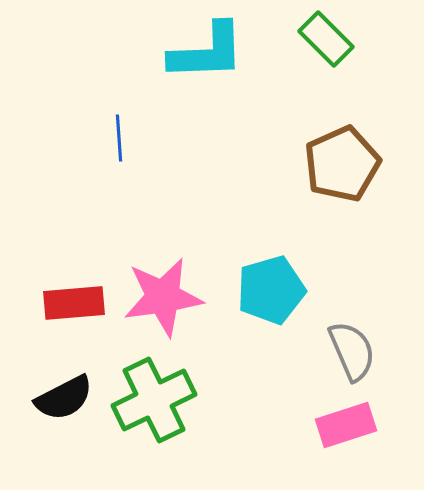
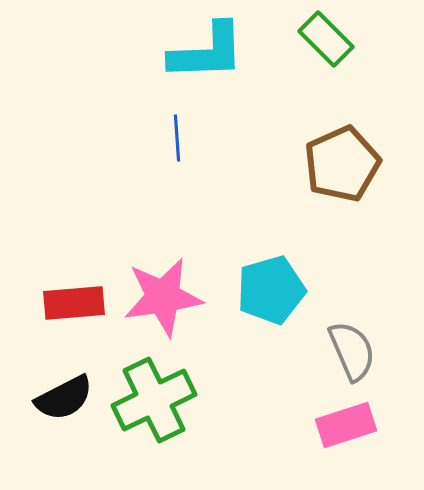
blue line: moved 58 px right
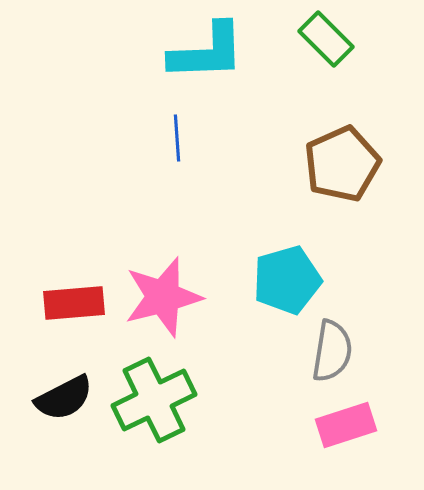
cyan pentagon: moved 16 px right, 10 px up
pink star: rotated 6 degrees counterclockwise
gray semicircle: moved 20 px left; rotated 32 degrees clockwise
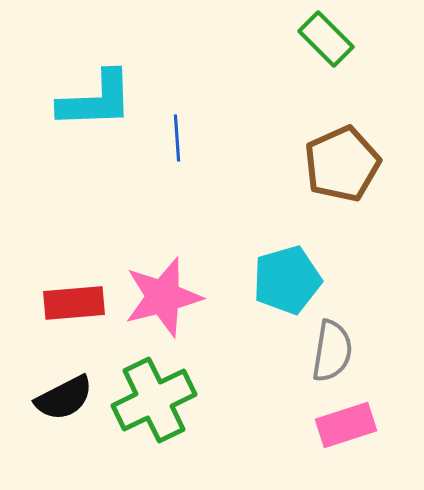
cyan L-shape: moved 111 px left, 48 px down
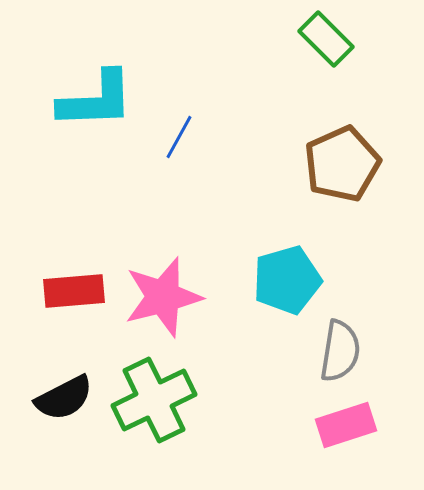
blue line: moved 2 px right, 1 px up; rotated 33 degrees clockwise
red rectangle: moved 12 px up
gray semicircle: moved 8 px right
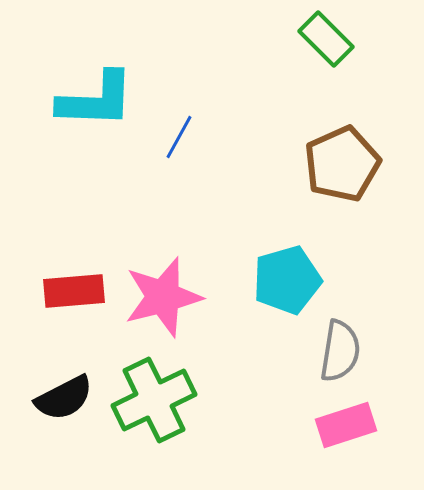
cyan L-shape: rotated 4 degrees clockwise
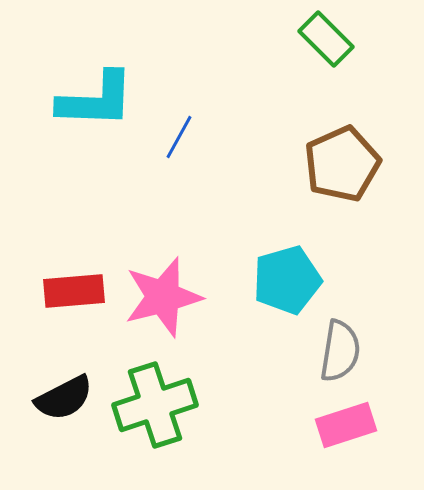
green cross: moved 1 px right, 5 px down; rotated 8 degrees clockwise
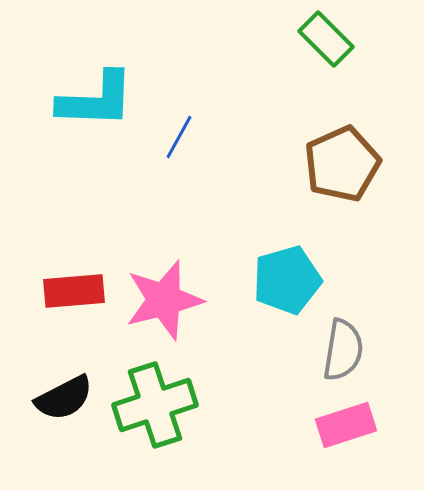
pink star: moved 1 px right, 3 px down
gray semicircle: moved 3 px right, 1 px up
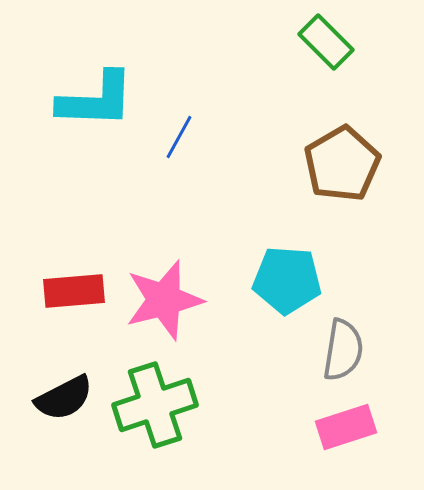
green rectangle: moved 3 px down
brown pentagon: rotated 6 degrees counterclockwise
cyan pentagon: rotated 20 degrees clockwise
pink rectangle: moved 2 px down
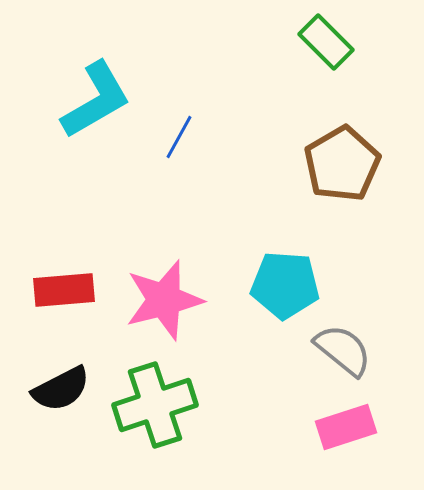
cyan L-shape: rotated 32 degrees counterclockwise
cyan pentagon: moved 2 px left, 5 px down
red rectangle: moved 10 px left, 1 px up
gray semicircle: rotated 60 degrees counterclockwise
black semicircle: moved 3 px left, 9 px up
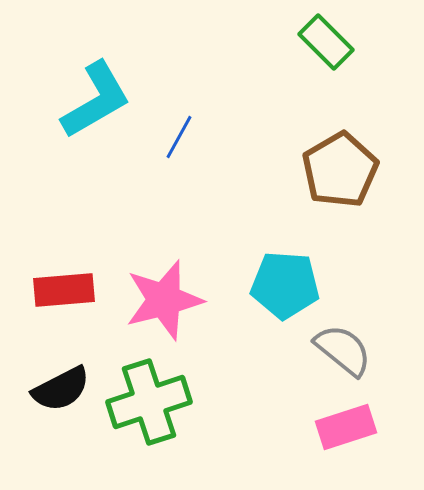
brown pentagon: moved 2 px left, 6 px down
green cross: moved 6 px left, 3 px up
